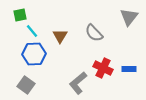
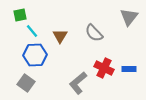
blue hexagon: moved 1 px right, 1 px down
red cross: moved 1 px right
gray square: moved 2 px up
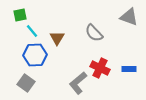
gray triangle: rotated 48 degrees counterclockwise
brown triangle: moved 3 px left, 2 px down
red cross: moved 4 px left
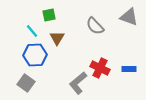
green square: moved 29 px right
gray semicircle: moved 1 px right, 7 px up
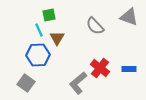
cyan line: moved 7 px right, 1 px up; rotated 16 degrees clockwise
blue hexagon: moved 3 px right
red cross: rotated 12 degrees clockwise
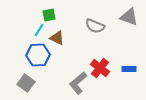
gray semicircle: rotated 24 degrees counterclockwise
cyan line: rotated 56 degrees clockwise
brown triangle: rotated 35 degrees counterclockwise
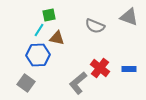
brown triangle: rotated 14 degrees counterclockwise
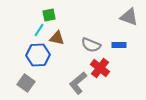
gray semicircle: moved 4 px left, 19 px down
blue rectangle: moved 10 px left, 24 px up
